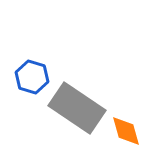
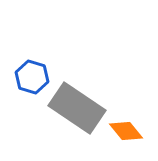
orange diamond: rotated 24 degrees counterclockwise
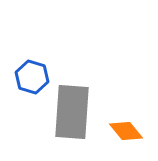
gray rectangle: moved 5 px left, 4 px down; rotated 60 degrees clockwise
